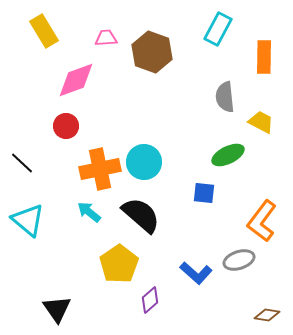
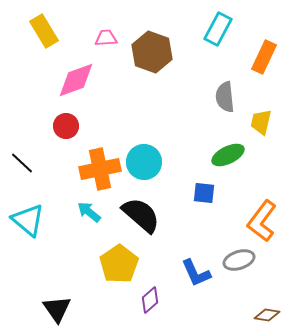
orange rectangle: rotated 24 degrees clockwise
yellow trapezoid: rotated 104 degrees counterclockwise
blue L-shape: rotated 24 degrees clockwise
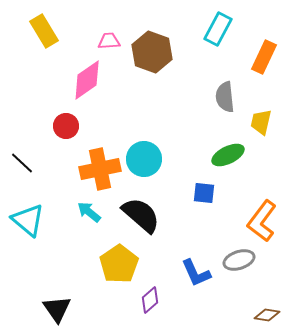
pink trapezoid: moved 3 px right, 3 px down
pink diamond: moved 11 px right; rotated 15 degrees counterclockwise
cyan circle: moved 3 px up
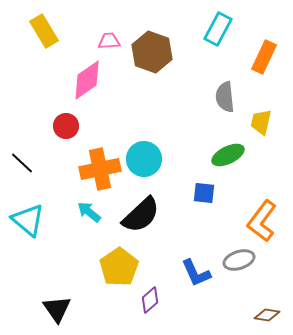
black semicircle: rotated 96 degrees clockwise
yellow pentagon: moved 3 px down
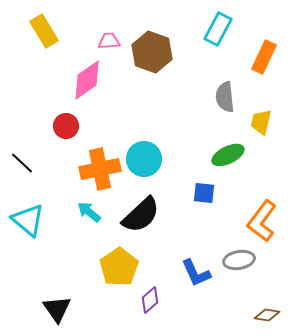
gray ellipse: rotated 8 degrees clockwise
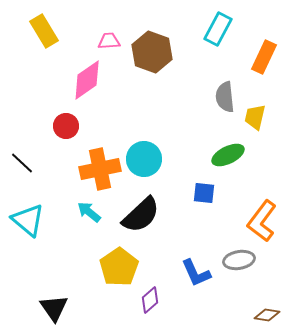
yellow trapezoid: moved 6 px left, 5 px up
black triangle: moved 3 px left, 1 px up
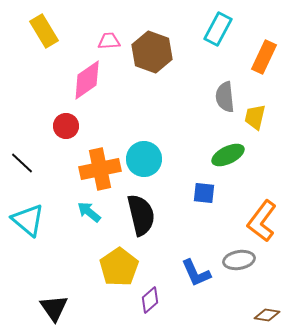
black semicircle: rotated 60 degrees counterclockwise
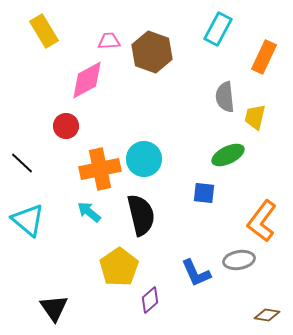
pink diamond: rotated 6 degrees clockwise
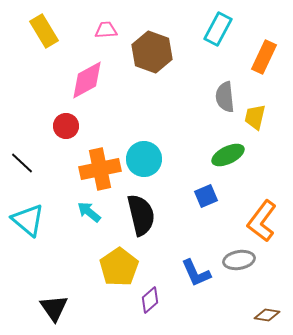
pink trapezoid: moved 3 px left, 11 px up
blue square: moved 2 px right, 3 px down; rotated 30 degrees counterclockwise
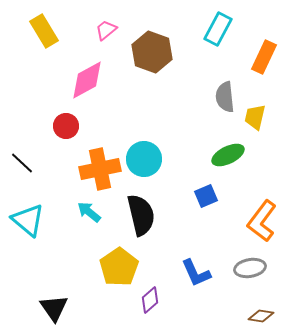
pink trapezoid: rotated 35 degrees counterclockwise
gray ellipse: moved 11 px right, 8 px down
brown diamond: moved 6 px left, 1 px down
